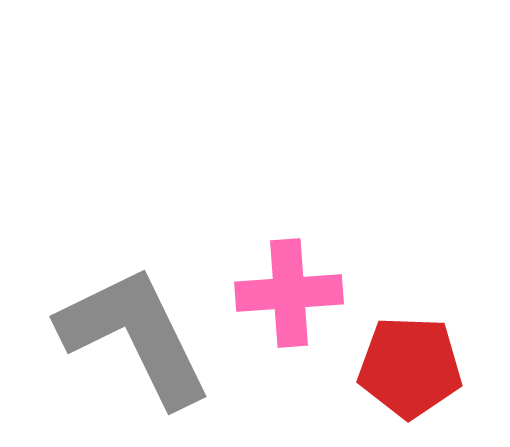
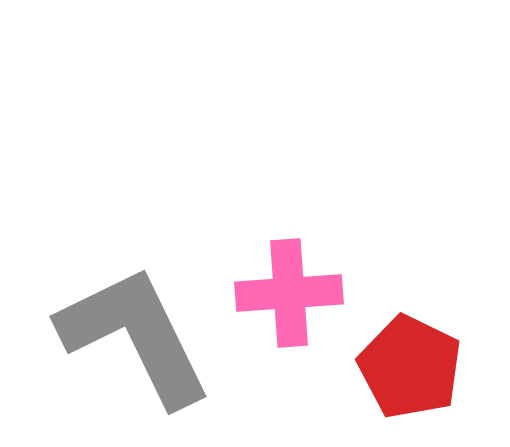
red pentagon: rotated 24 degrees clockwise
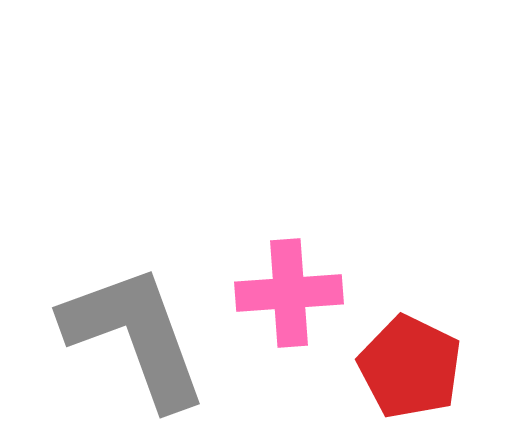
gray L-shape: rotated 6 degrees clockwise
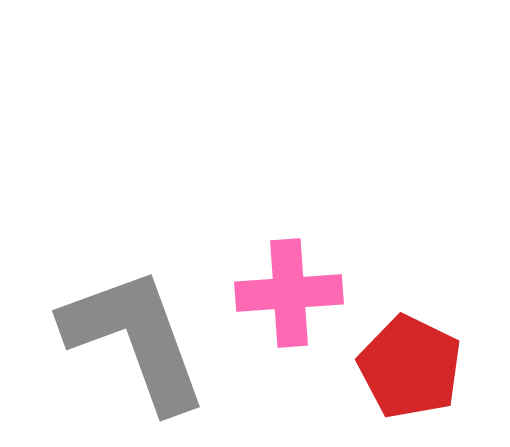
gray L-shape: moved 3 px down
